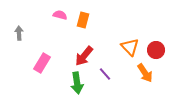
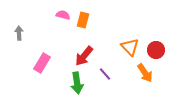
pink semicircle: moved 3 px right
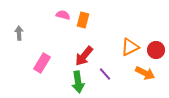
orange triangle: rotated 48 degrees clockwise
orange arrow: rotated 30 degrees counterclockwise
green arrow: moved 1 px right, 1 px up
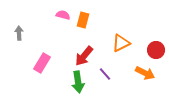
orange triangle: moved 9 px left, 4 px up
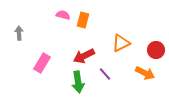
red arrow: rotated 25 degrees clockwise
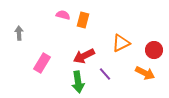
red circle: moved 2 px left
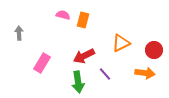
orange arrow: rotated 18 degrees counterclockwise
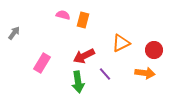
gray arrow: moved 5 px left; rotated 40 degrees clockwise
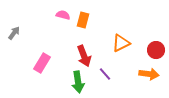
red circle: moved 2 px right
red arrow: rotated 85 degrees counterclockwise
orange arrow: moved 4 px right, 1 px down
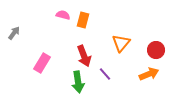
orange triangle: rotated 24 degrees counterclockwise
orange arrow: rotated 30 degrees counterclockwise
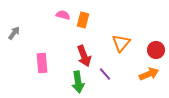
pink rectangle: rotated 36 degrees counterclockwise
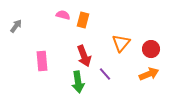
gray arrow: moved 2 px right, 7 px up
red circle: moved 5 px left, 1 px up
pink rectangle: moved 2 px up
